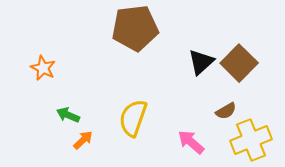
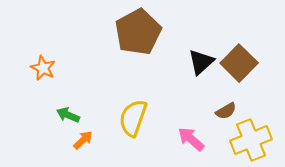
brown pentagon: moved 3 px right, 4 px down; rotated 21 degrees counterclockwise
pink arrow: moved 3 px up
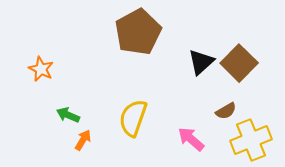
orange star: moved 2 px left, 1 px down
orange arrow: rotated 15 degrees counterclockwise
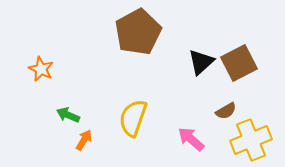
brown square: rotated 18 degrees clockwise
orange arrow: moved 1 px right
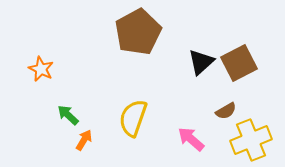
green arrow: rotated 20 degrees clockwise
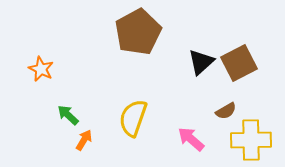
yellow cross: rotated 21 degrees clockwise
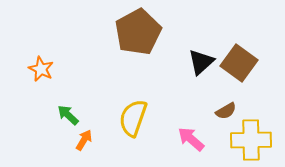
brown square: rotated 27 degrees counterclockwise
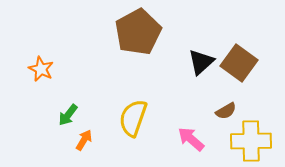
green arrow: rotated 95 degrees counterclockwise
yellow cross: moved 1 px down
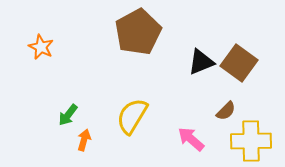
black triangle: rotated 20 degrees clockwise
orange star: moved 22 px up
brown semicircle: rotated 15 degrees counterclockwise
yellow semicircle: moved 1 px left, 2 px up; rotated 12 degrees clockwise
orange arrow: rotated 15 degrees counterclockwise
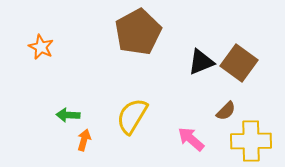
green arrow: rotated 55 degrees clockwise
